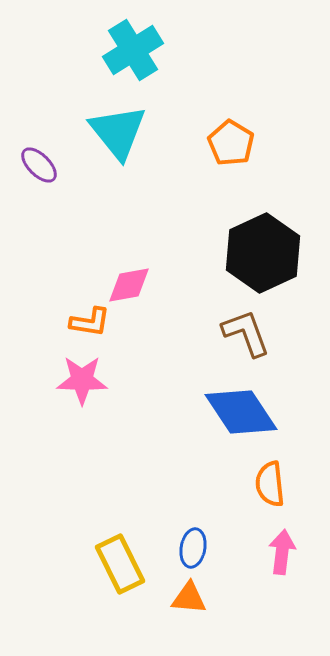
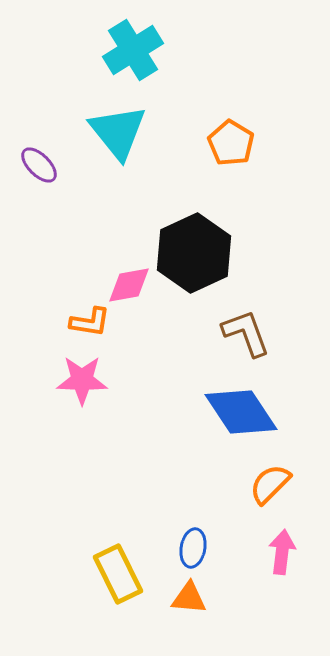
black hexagon: moved 69 px left
orange semicircle: rotated 51 degrees clockwise
yellow rectangle: moved 2 px left, 10 px down
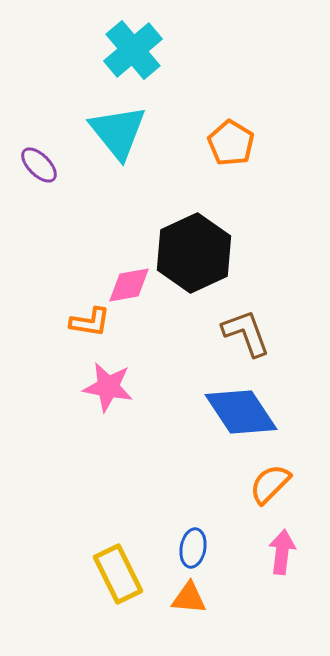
cyan cross: rotated 8 degrees counterclockwise
pink star: moved 26 px right, 7 px down; rotated 9 degrees clockwise
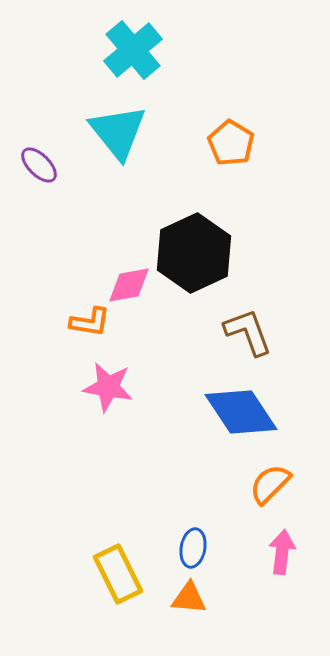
brown L-shape: moved 2 px right, 1 px up
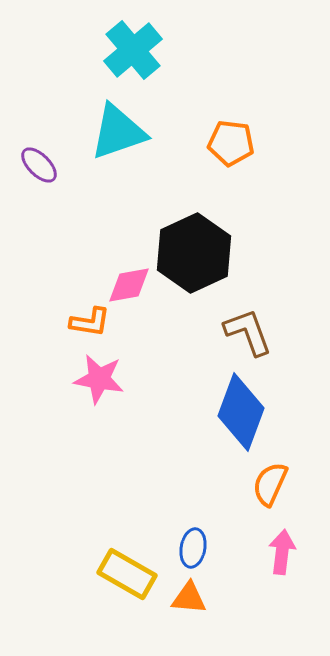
cyan triangle: rotated 50 degrees clockwise
orange pentagon: rotated 24 degrees counterclockwise
pink star: moved 9 px left, 8 px up
blue diamond: rotated 54 degrees clockwise
orange semicircle: rotated 21 degrees counterclockwise
yellow rectangle: moved 9 px right; rotated 34 degrees counterclockwise
